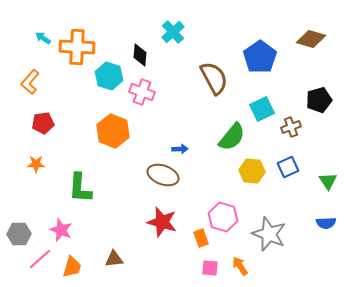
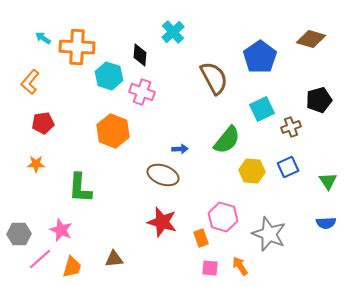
green semicircle: moved 5 px left, 3 px down
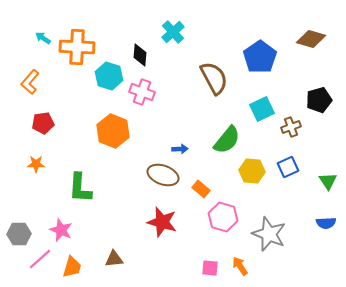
orange rectangle: moved 49 px up; rotated 30 degrees counterclockwise
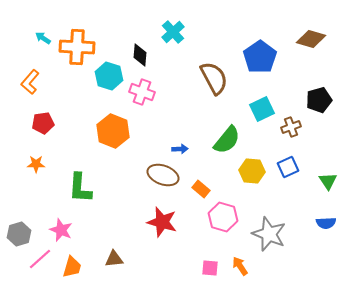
gray hexagon: rotated 15 degrees counterclockwise
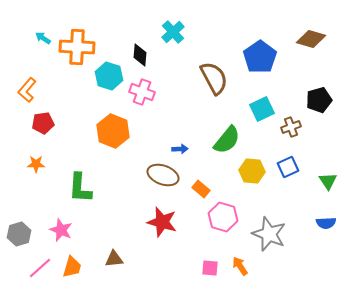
orange L-shape: moved 3 px left, 8 px down
pink line: moved 9 px down
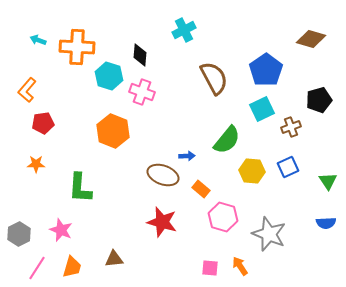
cyan cross: moved 11 px right, 2 px up; rotated 15 degrees clockwise
cyan arrow: moved 5 px left, 2 px down; rotated 14 degrees counterclockwise
blue pentagon: moved 6 px right, 13 px down
blue arrow: moved 7 px right, 7 px down
gray hexagon: rotated 10 degrees counterclockwise
pink line: moved 3 px left; rotated 15 degrees counterclockwise
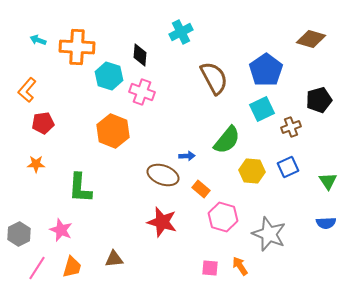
cyan cross: moved 3 px left, 2 px down
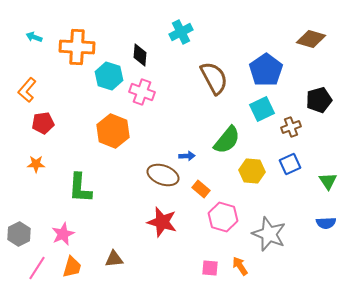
cyan arrow: moved 4 px left, 3 px up
blue square: moved 2 px right, 3 px up
pink star: moved 2 px right, 4 px down; rotated 25 degrees clockwise
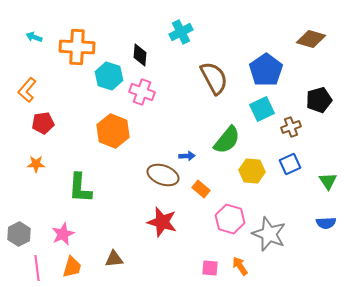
pink hexagon: moved 7 px right, 2 px down
pink line: rotated 40 degrees counterclockwise
